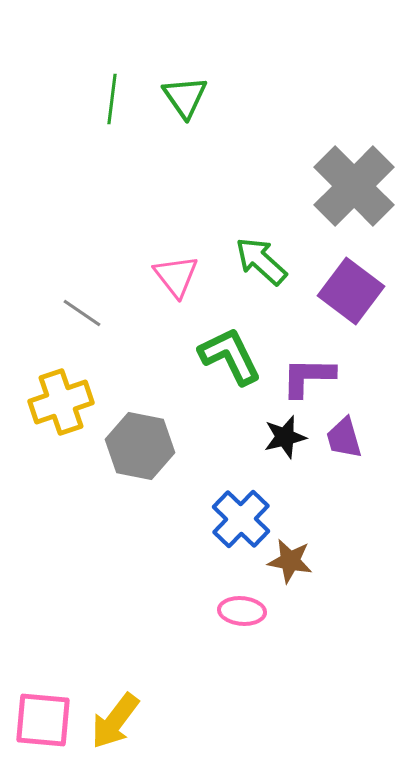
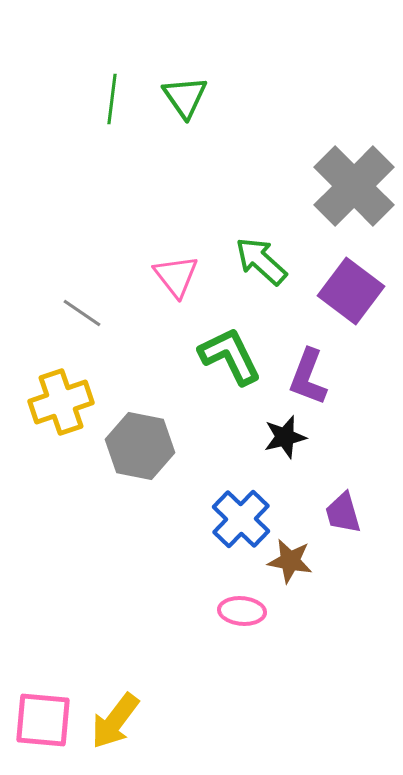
purple L-shape: rotated 70 degrees counterclockwise
purple trapezoid: moved 1 px left, 75 px down
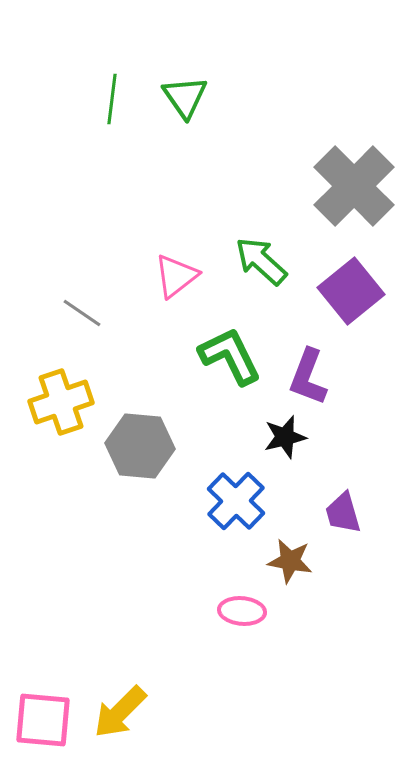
pink triangle: rotated 30 degrees clockwise
purple square: rotated 14 degrees clockwise
gray hexagon: rotated 6 degrees counterclockwise
blue cross: moved 5 px left, 18 px up
yellow arrow: moved 5 px right, 9 px up; rotated 8 degrees clockwise
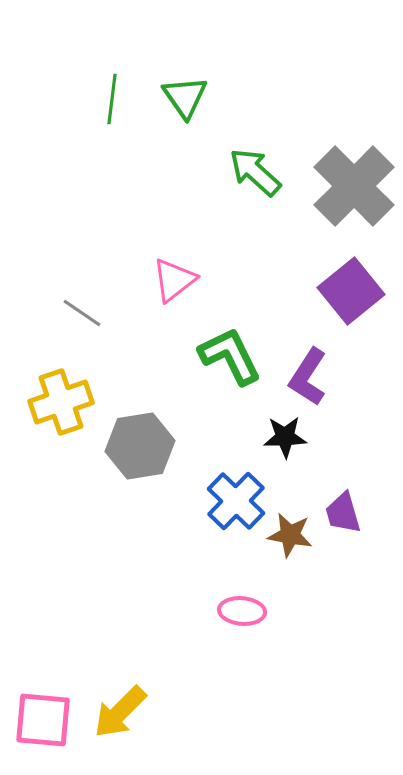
green arrow: moved 6 px left, 89 px up
pink triangle: moved 2 px left, 4 px down
purple L-shape: rotated 12 degrees clockwise
black star: rotated 12 degrees clockwise
gray hexagon: rotated 14 degrees counterclockwise
brown star: moved 26 px up
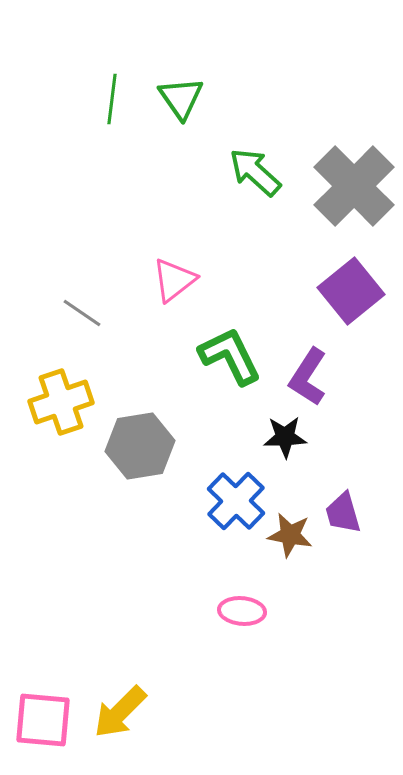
green triangle: moved 4 px left, 1 px down
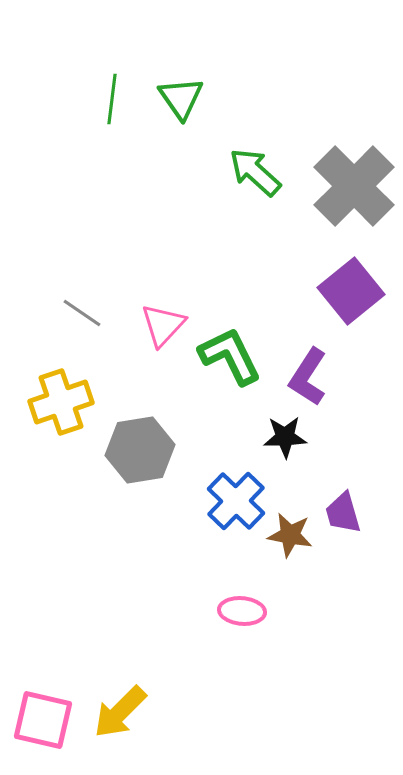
pink triangle: moved 11 px left, 45 px down; rotated 9 degrees counterclockwise
gray hexagon: moved 4 px down
pink square: rotated 8 degrees clockwise
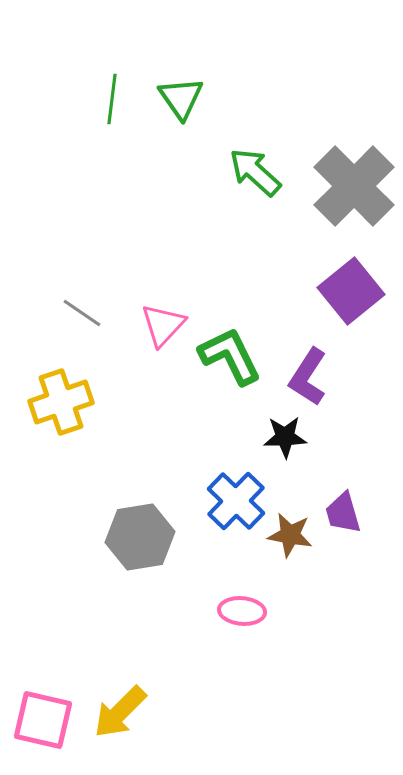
gray hexagon: moved 87 px down
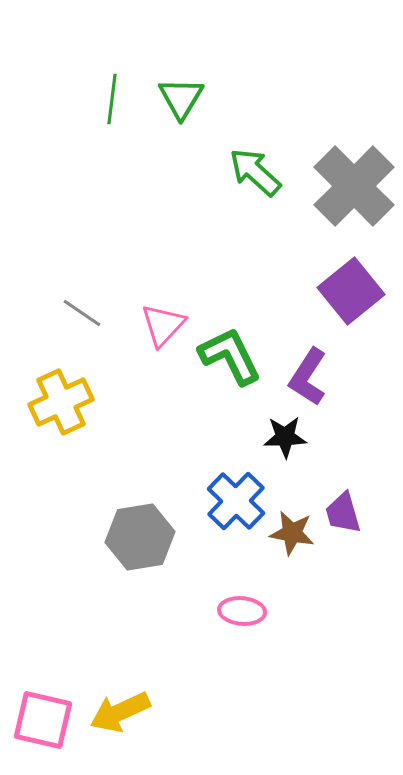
green triangle: rotated 6 degrees clockwise
yellow cross: rotated 6 degrees counterclockwise
brown star: moved 2 px right, 2 px up
yellow arrow: rotated 20 degrees clockwise
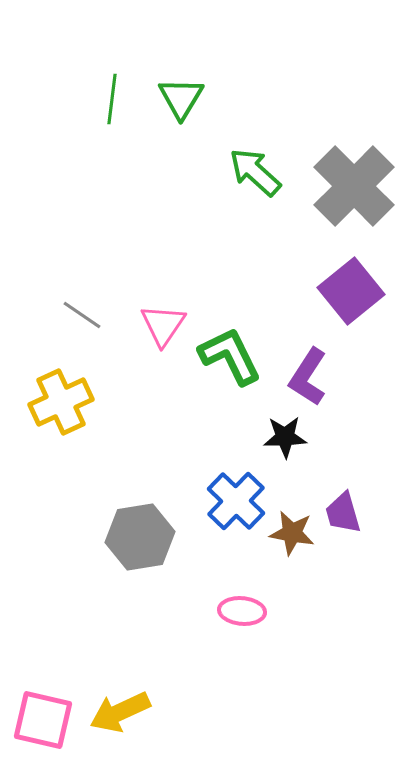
gray line: moved 2 px down
pink triangle: rotated 9 degrees counterclockwise
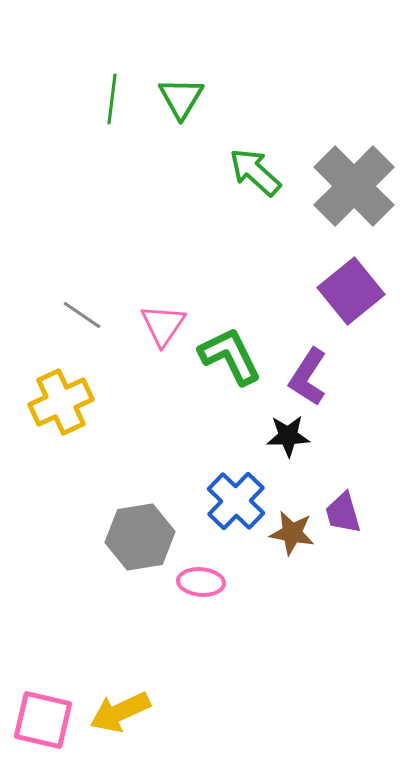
black star: moved 3 px right, 1 px up
pink ellipse: moved 41 px left, 29 px up
